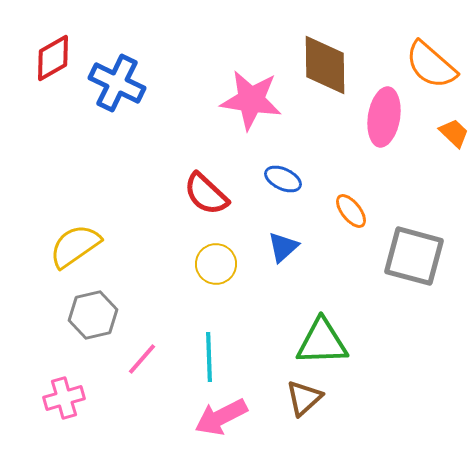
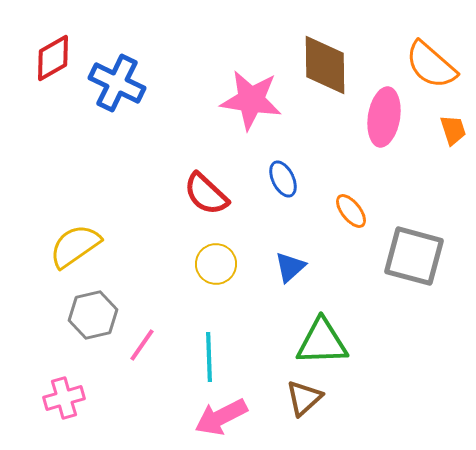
orange trapezoid: moved 1 px left, 3 px up; rotated 28 degrees clockwise
blue ellipse: rotated 39 degrees clockwise
blue triangle: moved 7 px right, 20 px down
pink line: moved 14 px up; rotated 6 degrees counterclockwise
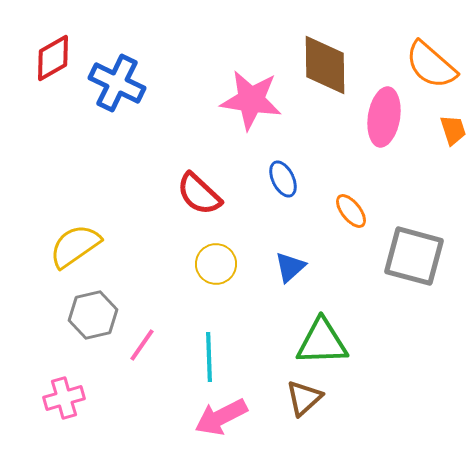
red semicircle: moved 7 px left
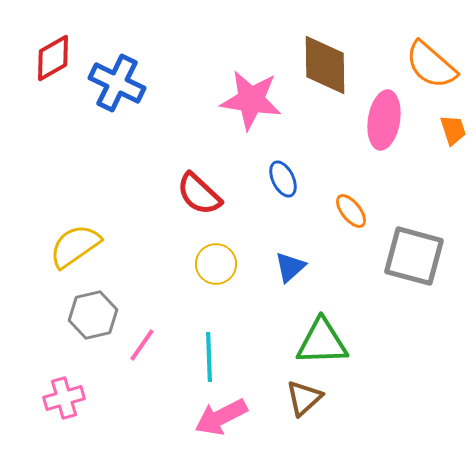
pink ellipse: moved 3 px down
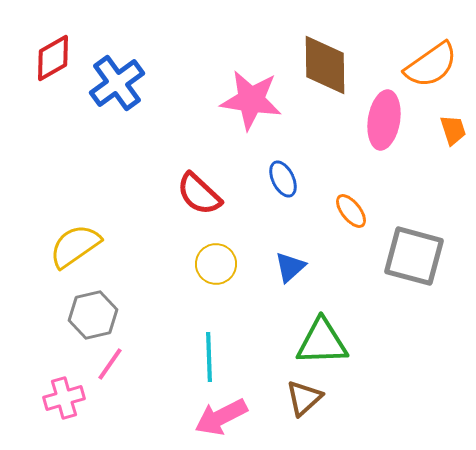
orange semicircle: rotated 76 degrees counterclockwise
blue cross: rotated 28 degrees clockwise
pink line: moved 32 px left, 19 px down
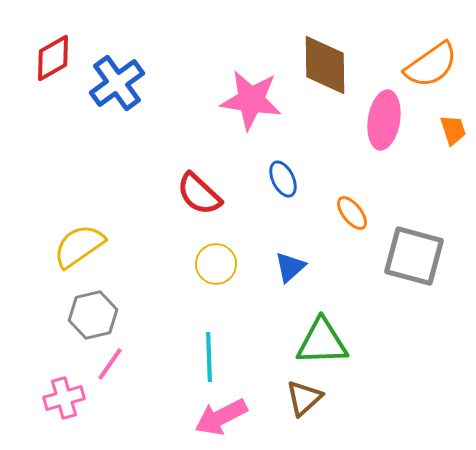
orange ellipse: moved 1 px right, 2 px down
yellow semicircle: moved 4 px right
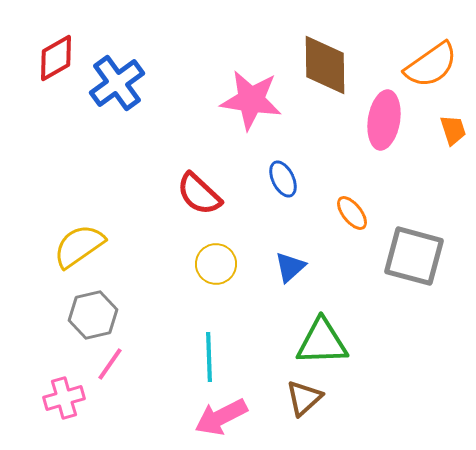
red diamond: moved 3 px right
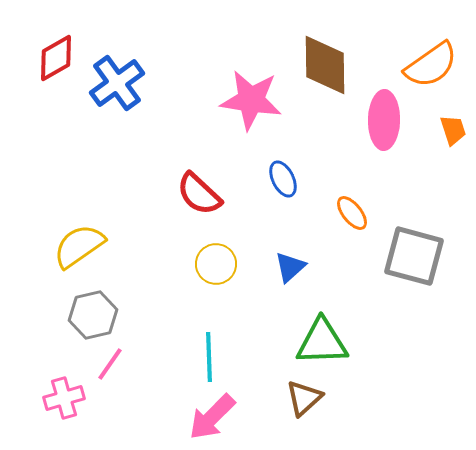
pink ellipse: rotated 8 degrees counterclockwise
pink arrow: moved 9 px left; rotated 18 degrees counterclockwise
